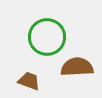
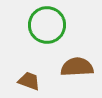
green circle: moved 12 px up
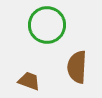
brown semicircle: rotated 84 degrees counterclockwise
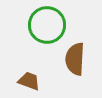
brown semicircle: moved 2 px left, 8 px up
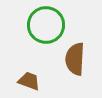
green circle: moved 1 px left
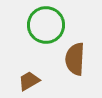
brown trapezoid: rotated 50 degrees counterclockwise
